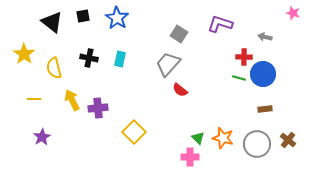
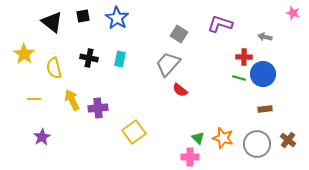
yellow square: rotated 10 degrees clockwise
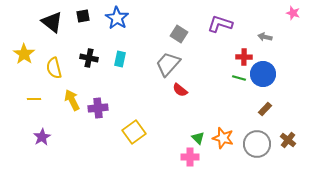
brown rectangle: rotated 40 degrees counterclockwise
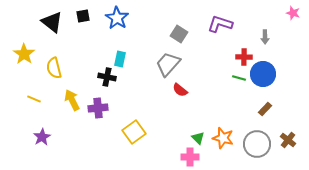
gray arrow: rotated 104 degrees counterclockwise
black cross: moved 18 px right, 19 px down
yellow line: rotated 24 degrees clockwise
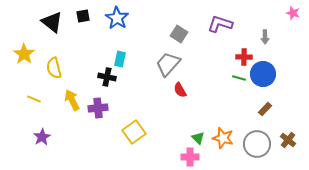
red semicircle: rotated 21 degrees clockwise
